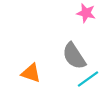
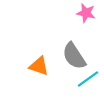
orange triangle: moved 8 px right, 7 px up
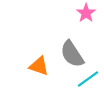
pink star: rotated 24 degrees clockwise
gray semicircle: moved 2 px left, 2 px up
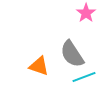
cyan line: moved 4 px left, 2 px up; rotated 15 degrees clockwise
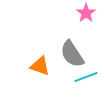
orange triangle: moved 1 px right
cyan line: moved 2 px right
